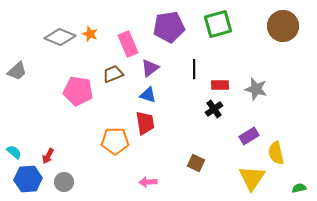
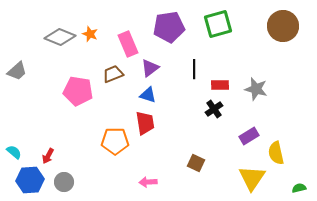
blue hexagon: moved 2 px right, 1 px down
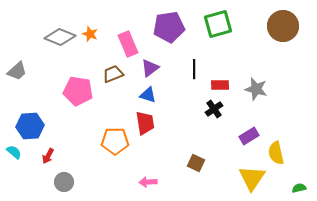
blue hexagon: moved 54 px up
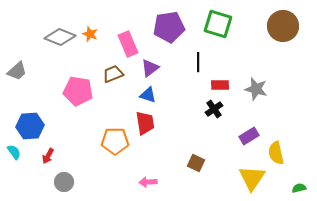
green square: rotated 32 degrees clockwise
black line: moved 4 px right, 7 px up
cyan semicircle: rotated 14 degrees clockwise
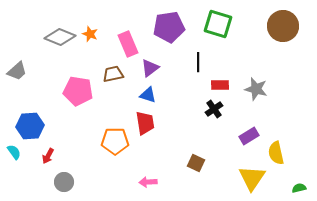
brown trapezoid: rotated 10 degrees clockwise
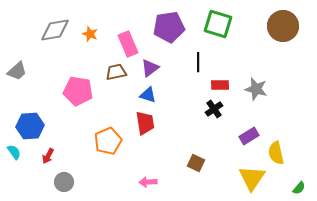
gray diamond: moved 5 px left, 7 px up; rotated 32 degrees counterclockwise
brown trapezoid: moved 3 px right, 2 px up
orange pentagon: moved 7 px left; rotated 24 degrees counterclockwise
green semicircle: rotated 144 degrees clockwise
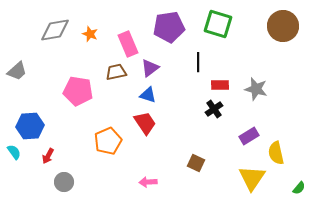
red trapezoid: rotated 25 degrees counterclockwise
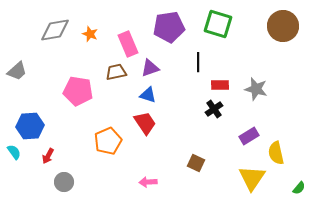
purple triangle: rotated 18 degrees clockwise
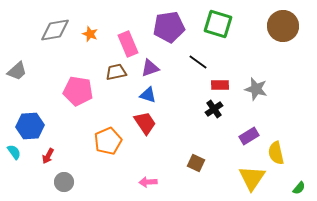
black line: rotated 54 degrees counterclockwise
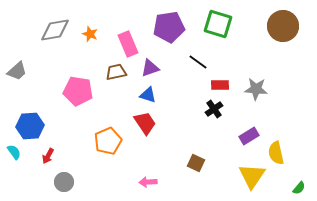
gray star: rotated 10 degrees counterclockwise
yellow triangle: moved 2 px up
